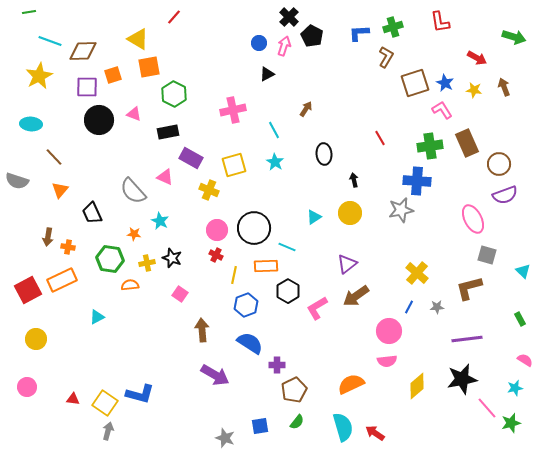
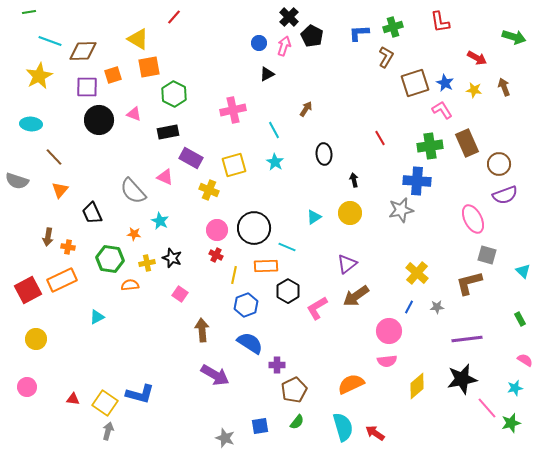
brown L-shape at (469, 288): moved 5 px up
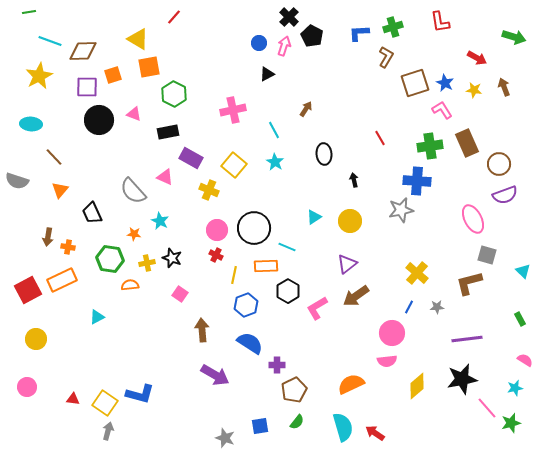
yellow square at (234, 165): rotated 35 degrees counterclockwise
yellow circle at (350, 213): moved 8 px down
pink circle at (389, 331): moved 3 px right, 2 px down
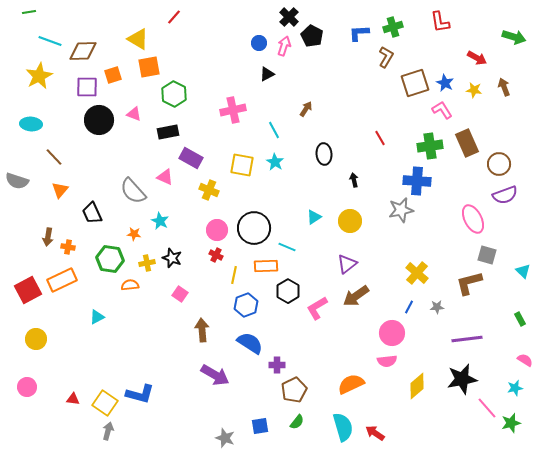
yellow square at (234, 165): moved 8 px right; rotated 30 degrees counterclockwise
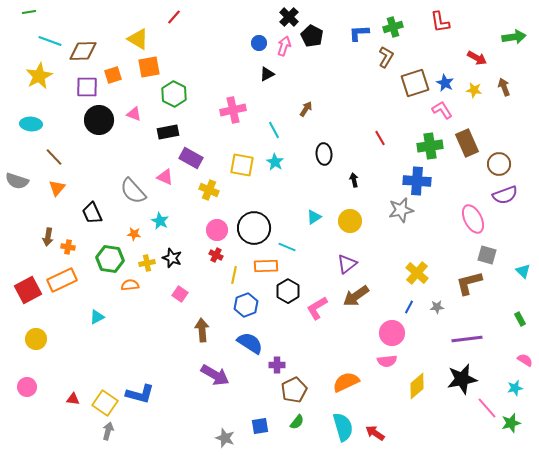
green arrow at (514, 37): rotated 25 degrees counterclockwise
orange triangle at (60, 190): moved 3 px left, 2 px up
orange semicircle at (351, 384): moved 5 px left, 2 px up
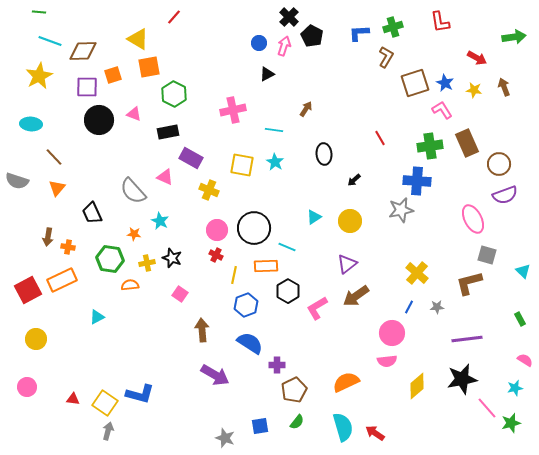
green line at (29, 12): moved 10 px right; rotated 16 degrees clockwise
cyan line at (274, 130): rotated 54 degrees counterclockwise
black arrow at (354, 180): rotated 120 degrees counterclockwise
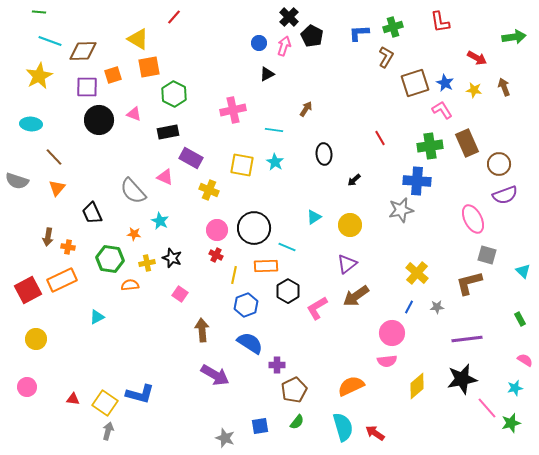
yellow circle at (350, 221): moved 4 px down
orange semicircle at (346, 382): moved 5 px right, 4 px down
